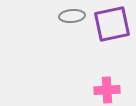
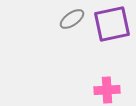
gray ellipse: moved 3 px down; rotated 30 degrees counterclockwise
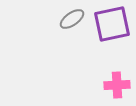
pink cross: moved 10 px right, 5 px up
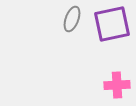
gray ellipse: rotated 35 degrees counterclockwise
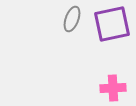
pink cross: moved 4 px left, 3 px down
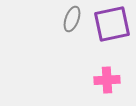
pink cross: moved 6 px left, 8 px up
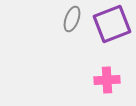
purple square: rotated 9 degrees counterclockwise
